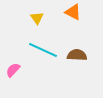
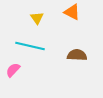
orange triangle: moved 1 px left
cyan line: moved 13 px left, 4 px up; rotated 12 degrees counterclockwise
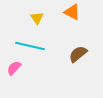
brown semicircle: moved 1 px right, 1 px up; rotated 42 degrees counterclockwise
pink semicircle: moved 1 px right, 2 px up
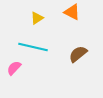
yellow triangle: rotated 32 degrees clockwise
cyan line: moved 3 px right, 1 px down
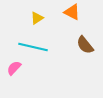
brown semicircle: moved 7 px right, 9 px up; rotated 90 degrees counterclockwise
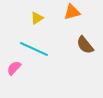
orange triangle: rotated 42 degrees counterclockwise
cyan line: moved 1 px right, 2 px down; rotated 12 degrees clockwise
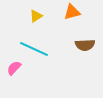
yellow triangle: moved 1 px left, 2 px up
brown semicircle: rotated 54 degrees counterclockwise
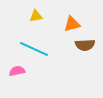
orange triangle: moved 12 px down
yellow triangle: rotated 24 degrees clockwise
pink semicircle: moved 3 px right, 3 px down; rotated 35 degrees clockwise
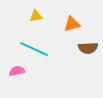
brown semicircle: moved 3 px right, 3 px down
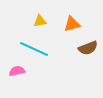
yellow triangle: moved 4 px right, 5 px down
brown semicircle: rotated 18 degrees counterclockwise
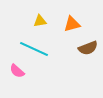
pink semicircle: rotated 126 degrees counterclockwise
